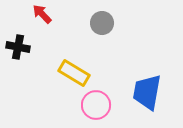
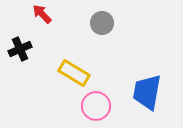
black cross: moved 2 px right, 2 px down; rotated 35 degrees counterclockwise
pink circle: moved 1 px down
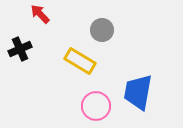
red arrow: moved 2 px left
gray circle: moved 7 px down
yellow rectangle: moved 6 px right, 12 px up
blue trapezoid: moved 9 px left
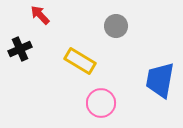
red arrow: moved 1 px down
gray circle: moved 14 px right, 4 px up
blue trapezoid: moved 22 px right, 12 px up
pink circle: moved 5 px right, 3 px up
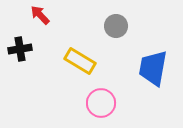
black cross: rotated 15 degrees clockwise
blue trapezoid: moved 7 px left, 12 px up
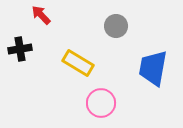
red arrow: moved 1 px right
yellow rectangle: moved 2 px left, 2 px down
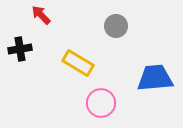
blue trapezoid: moved 2 px right, 10 px down; rotated 75 degrees clockwise
